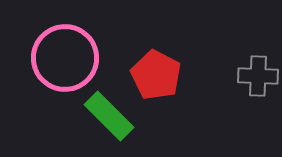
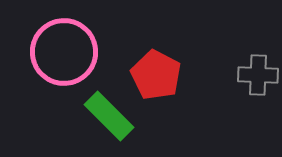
pink circle: moved 1 px left, 6 px up
gray cross: moved 1 px up
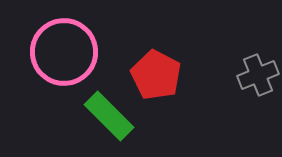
gray cross: rotated 24 degrees counterclockwise
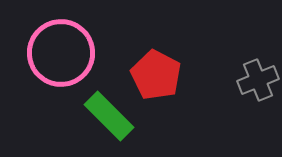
pink circle: moved 3 px left, 1 px down
gray cross: moved 5 px down
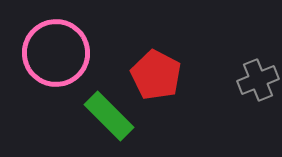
pink circle: moved 5 px left
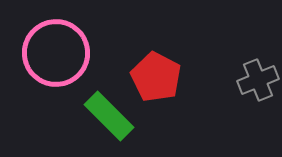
red pentagon: moved 2 px down
